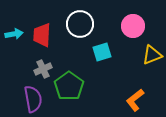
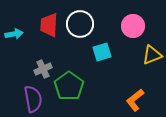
red trapezoid: moved 7 px right, 10 px up
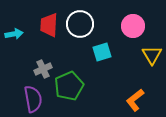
yellow triangle: rotated 40 degrees counterclockwise
green pentagon: rotated 12 degrees clockwise
